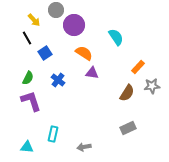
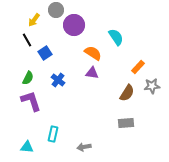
yellow arrow: rotated 80 degrees clockwise
black line: moved 2 px down
orange semicircle: moved 9 px right
gray rectangle: moved 2 px left, 5 px up; rotated 21 degrees clockwise
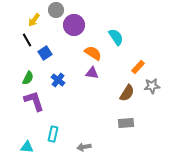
purple L-shape: moved 3 px right
